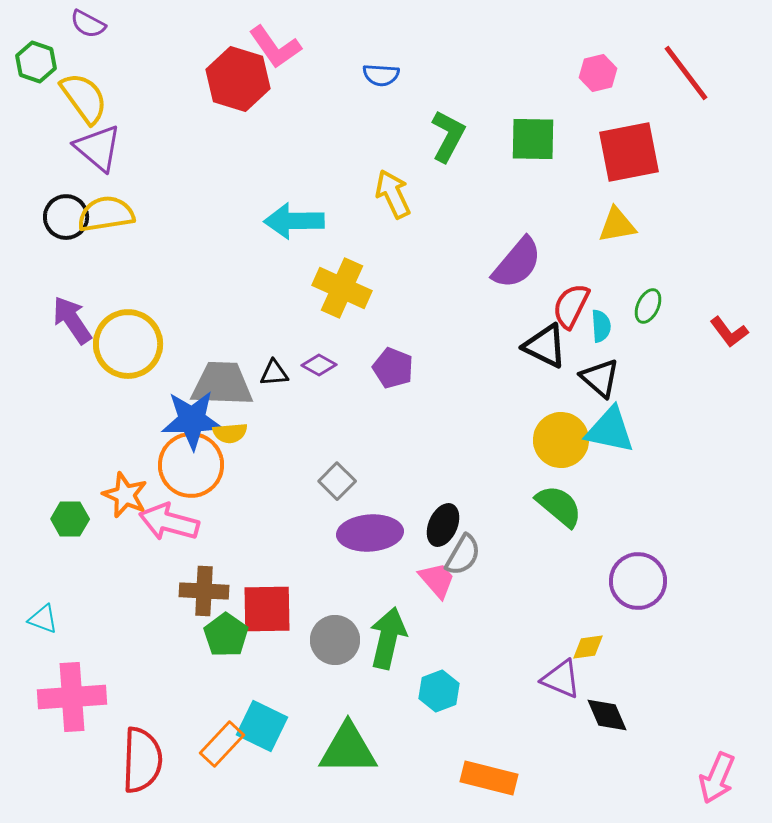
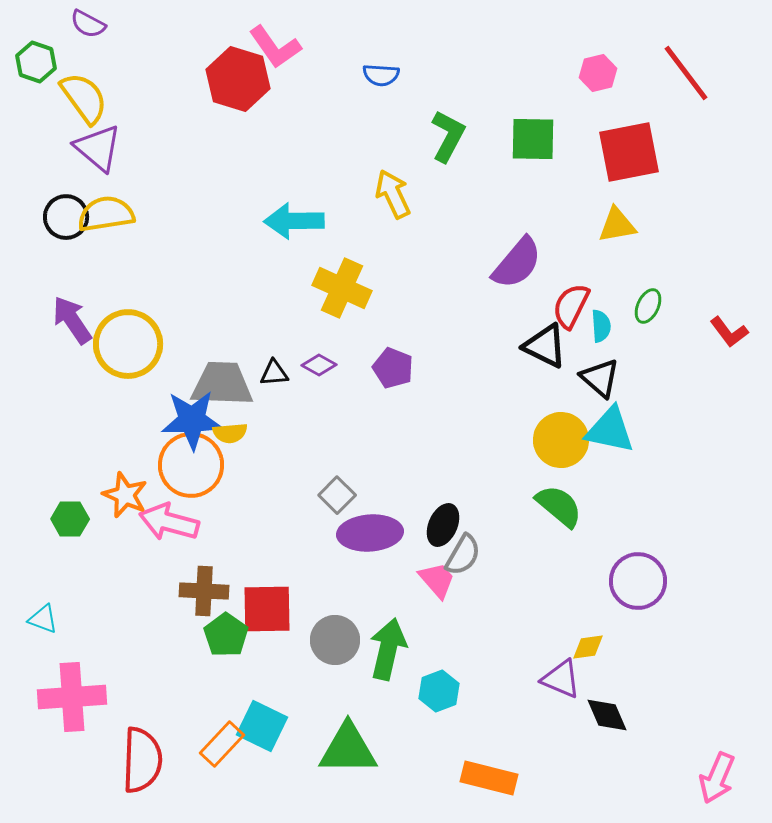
gray square at (337, 481): moved 14 px down
green arrow at (388, 638): moved 11 px down
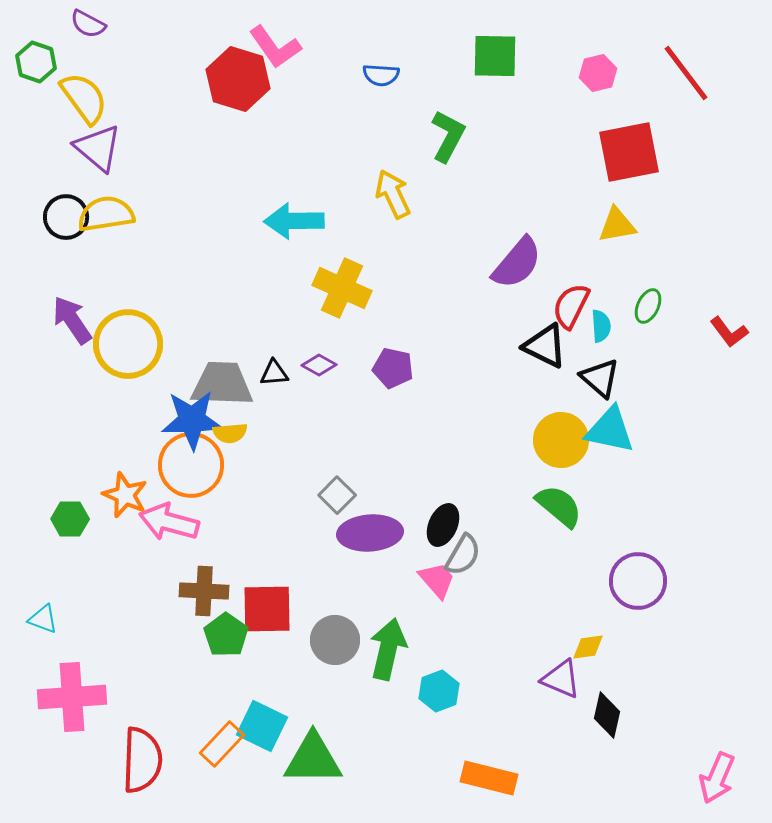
green square at (533, 139): moved 38 px left, 83 px up
purple pentagon at (393, 368): rotated 9 degrees counterclockwise
black diamond at (607, 715): rotated 36 degrees clockwise
green triangle at (348, 749): moved 35 px left, 10 px down
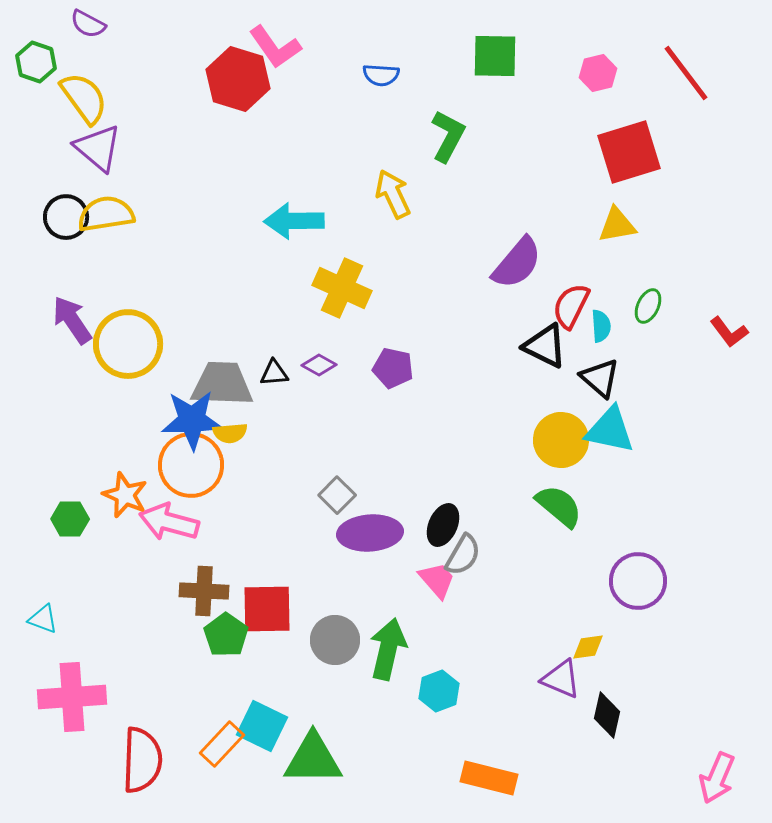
red square at (629, 152): rotated 6 degrees counterclockwise
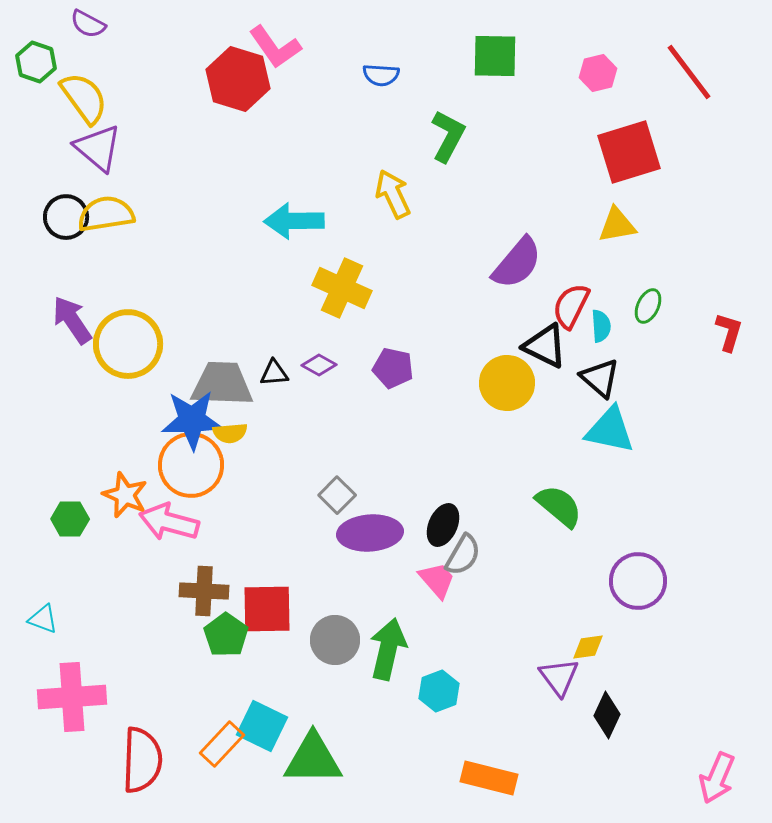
red line at (686, 73): moved 3 px right, 1 px up
red L-shape at (729, 332): rotated 126 degrees counterclockwise
yellow circle at (561, 440): moved 54 px left, 57 px up
purple triangle at (561, 679): moved 2 px left, 2 px up; rotated 30 degrees clockwise
black diamond at (607, 715): rotated 12 degrees clockwise
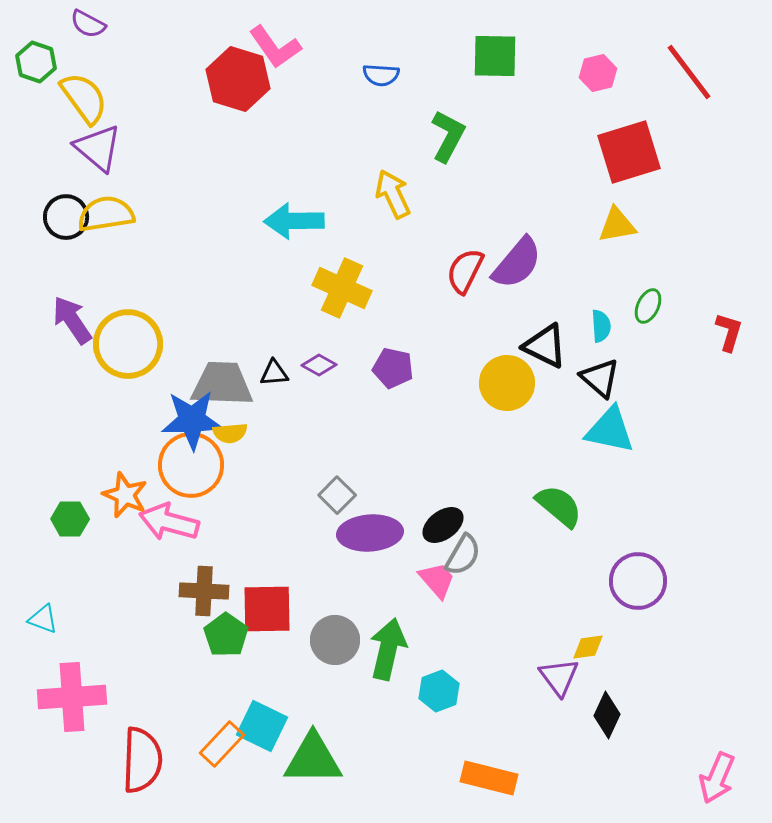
red semicircle at (571, 306): moved 106 px left, 35 px up
black ellipse at (443, 525): rotated 30 degrees clockwise
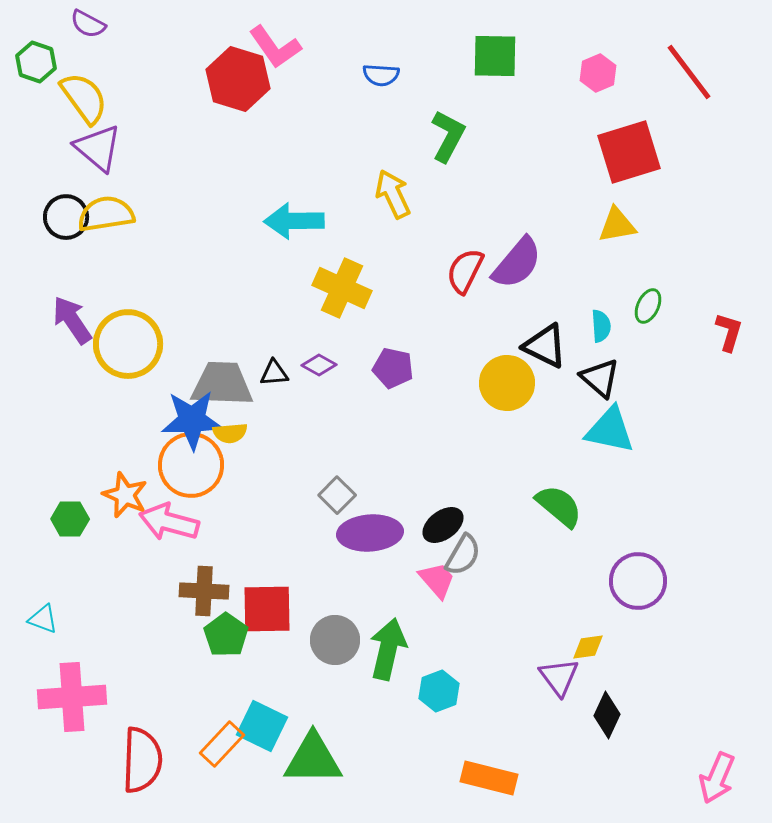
pink hexagon at (598, 73): rotated 9 degrees counterclockwise
